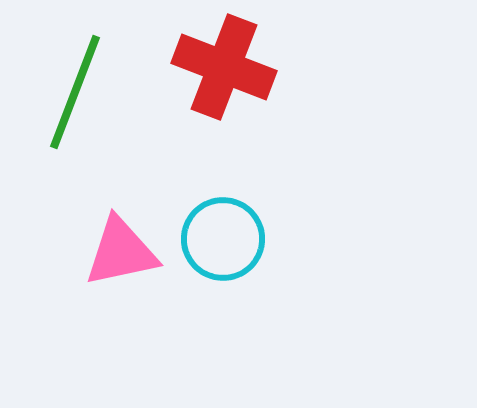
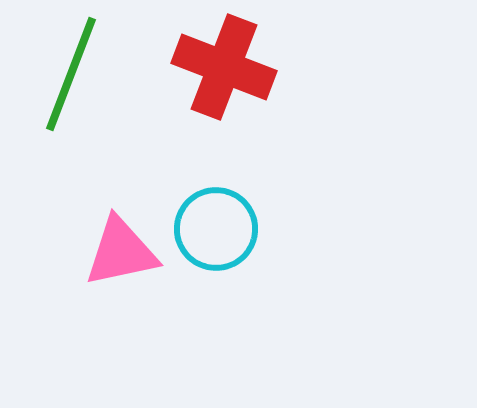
green line: moved 4 px left, 18 px up
cyan circle: moved 7 px left, 10 px up
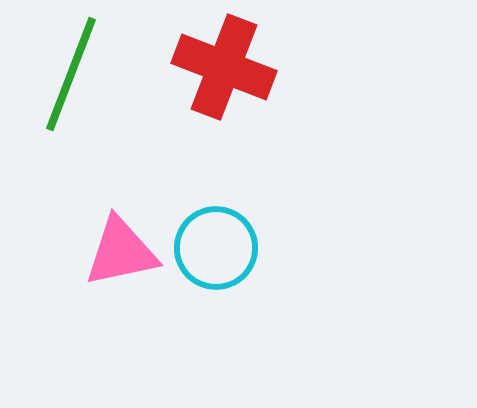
cyan circle: moved 19 px down
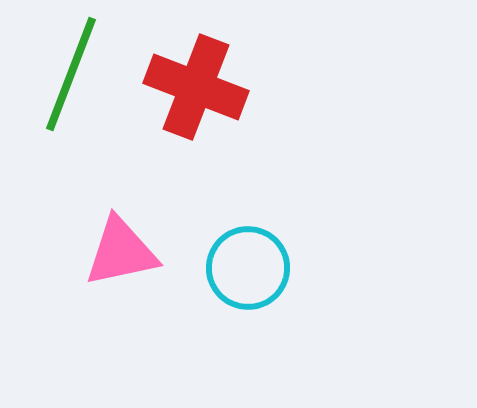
red cross: moved 28 px left, 20 px down
cyan circle: moved 32 px right, 20 px down
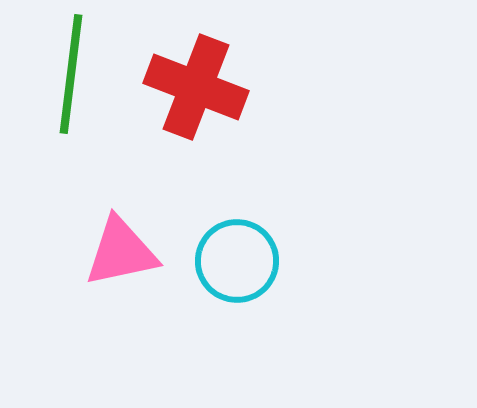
green line: rotated 14 degrees counterclockwise
cyan circle: moved 11 px left, 7 px up
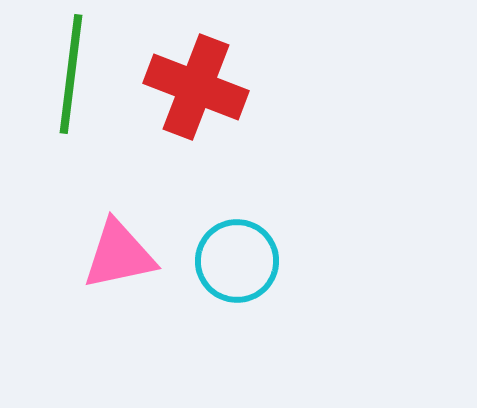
pink triangle: moved 2 px left, 3 px down
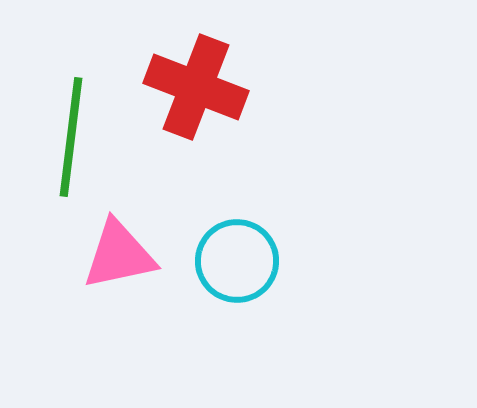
green line: moved 63 px down
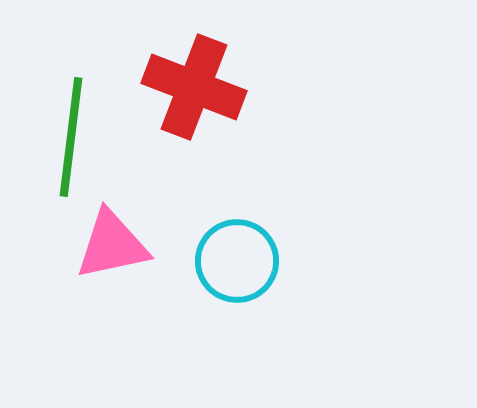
red cross: moved 2 px left
pink triangle: moved 7 px left, 10 px up
